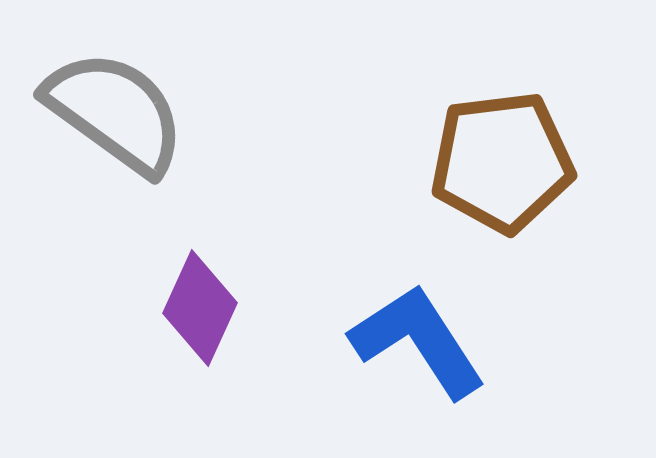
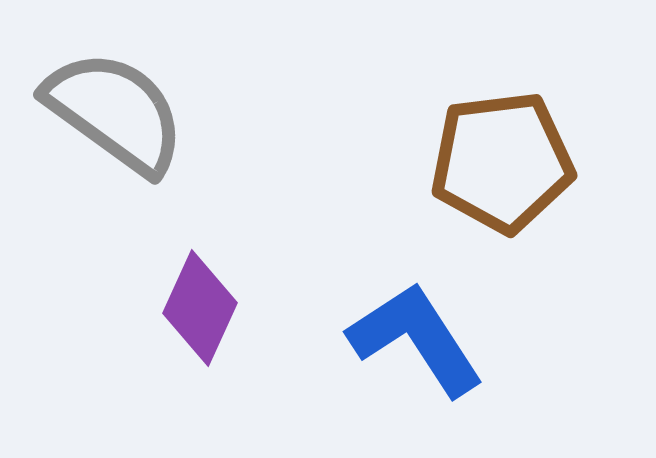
blue L-shape: moved 2 px left, 2 px up
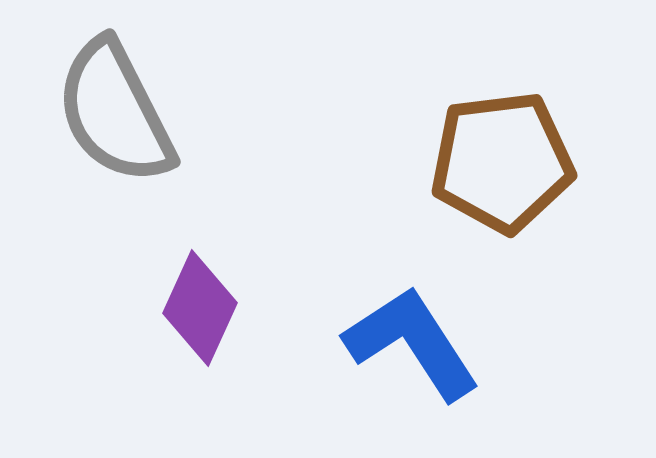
gray semicircle: rotated 153 degrees counterclockwise
blue L-shape: moved 4 px left, 4 px down
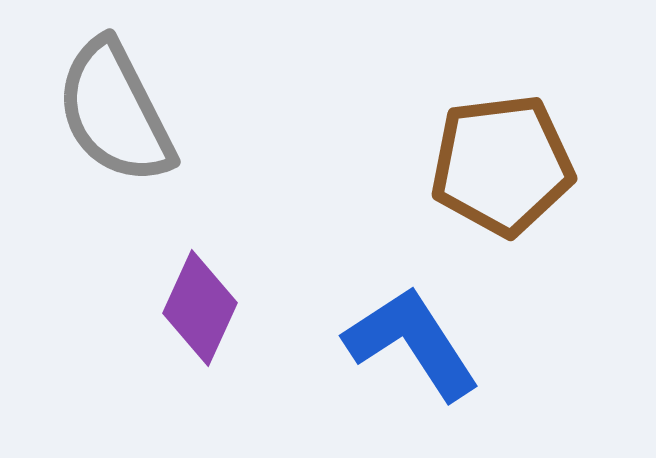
brown pentagon: moved 3 px down
